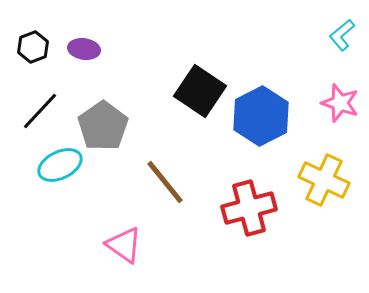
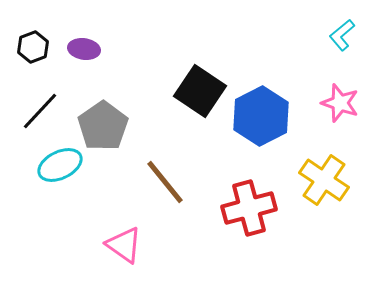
yellow cross: rotated 9 degrees clockwise
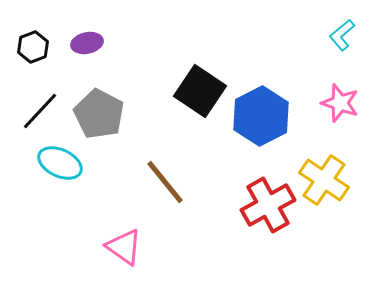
purple ellipse: moved 3 px right, 6 px up; rotated 20 degrees counterclockwise
gray pentagon: moved 4 px left, 12 px up; rotated 9 degrees counterclockwise
cyan ellipse: moved 2 px up; rotated 51 degrees clockwise
red cross: moved 19 px right, 3 px up; rotated 14 degrees counterclockwise
pink triangle: moved 2 px down
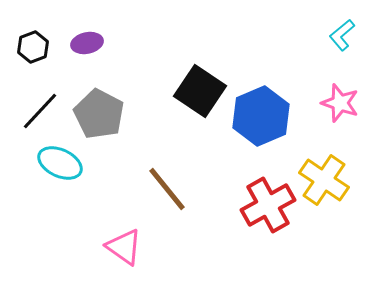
blue hexagon: rotated 4 degrees clockwise
brown line: moved 2 px right, 7 px down
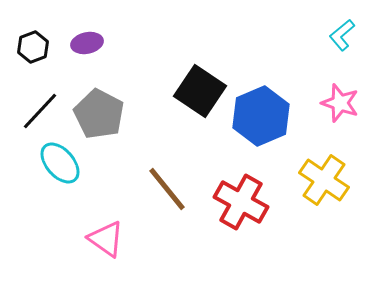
cyan ellipse: rotated 24 degrees clockwise
red cross: moved 27 px left, 3 px up; rotated 32 degrees counterclockwise
pink triangle: moved 18 px left, 8 px up
